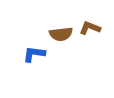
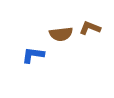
blue L-shape: moved 1 px left, 1 px down
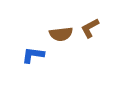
brown L-shape: rotated 50 degrees counterclockwise
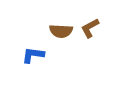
brown semicircle: moved 3 px up; rotated 10 degrees clockwise
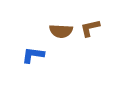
brown L-shape: rotated 15 degrees clockwise
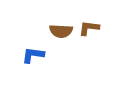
brown L-shape: moved 1 px left; rotated 20 degrees clockwise
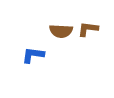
brown L-shape: moved 1 px left, 1 px down
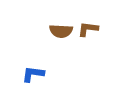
blue L-shape: moved 19 px down
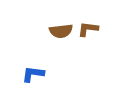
brown semicircle: rotated 10 degrees counterclockwise
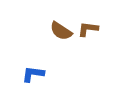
brown semicircle: rotated 40 degrees clockwise
